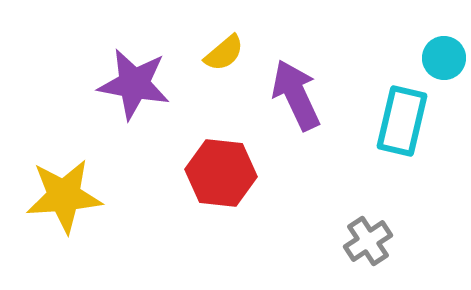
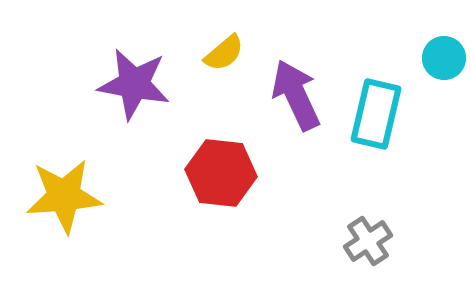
cyan rectangle: moved 26 px left, 7 px up
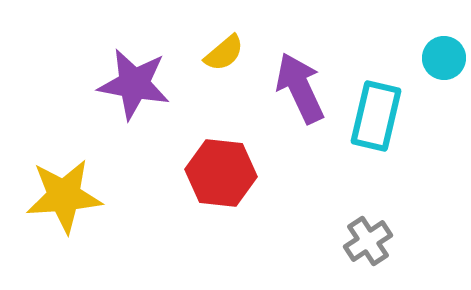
purple arrow: moved 4 px right, 7 px up
cyan rectangle: moved 2 px down
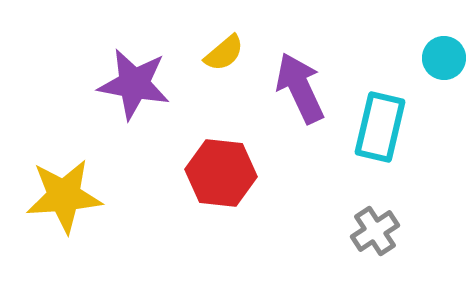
cyan rectangle: moved 4 px right, 11 px down
gray cross: moved 7 px right, 10 px up
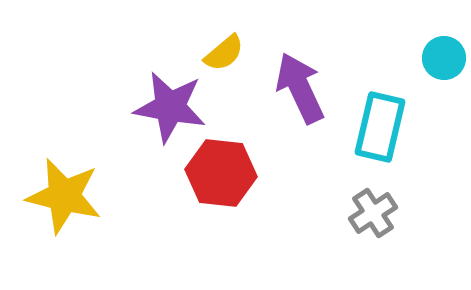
purple star: moved 36 px right, 23 px down
yellow star: rotated 18 degrees clockwise
gray cross: moved 2 px left, 18 px up
